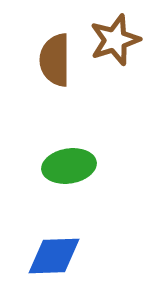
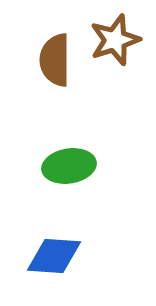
blue diamond: rotated 6 degrees clockwise
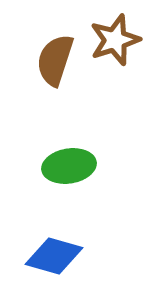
brown semicircle: rotated 18 degrees clockwise
blue diamond: rotated 12 degrees clockwise
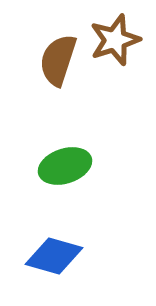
brown semicircle: moved 3 px right
green ellipse: moved 4 px left; rotated 9 degrees counterclockwise
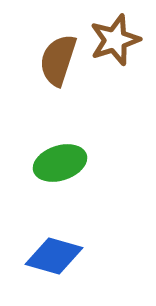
green ellipse: moved 5 px left, 3 px up
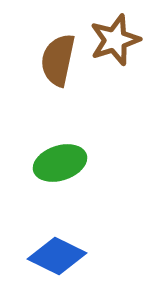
brown semicircle: rotated 6 degrees counterclockwise
blue diamond: moved 3 px right; rotated 10 degrees clockwise
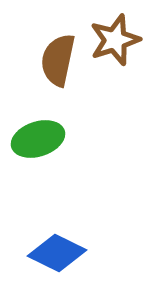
green ellipse: moved 22 px left, 24 px up
blue diamond: moved 3 px up
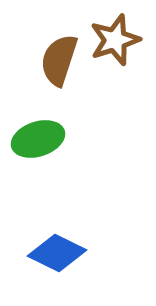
brown semicircle: moved 1 px right; rotated 6 degrees clockwise
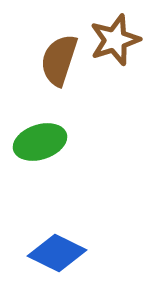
green ellipse: moved 2 px right, 3 px down
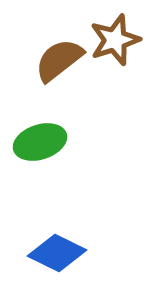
brown semicircle: rotated 34 degrees clockwise
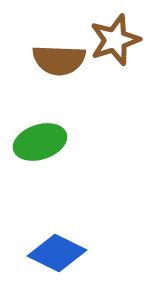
brown semicircle: rotated 140 degrees counterclockwise
